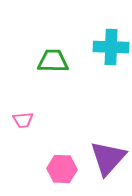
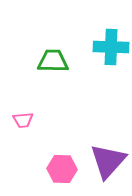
purple triangle: moved 3 px down
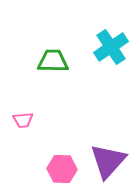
cyan cross: rotated 36 degrees counterclockwise
